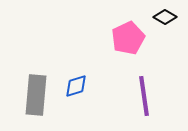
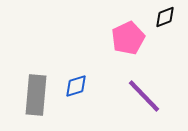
black diamond: rotated 50 degrees counterclockwise
purple line: rotated 36 degrees counterclockwise
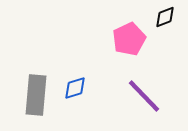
pink pentagon: moved 1 px right, 1 px down
blue diamond: moved 1 px left, 2 px down
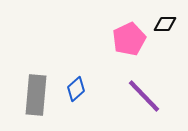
black diamond: moved 7 px down; rotated 20 degrees clockwise
blue diamond: moved 1 px right, 1 px down; rotated 25 degrees counterclockwise
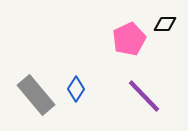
blue diamond: rotated 15 degrees counterclockwise
gray rectangle: rotated 45 degrees counterclockwise
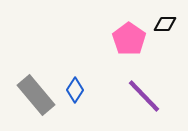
pink pentagon: rotated 12 degrees counterclockwise
blue diamond: moved 1 px left, 1 px down
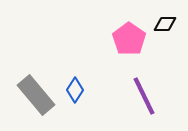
purple line: rotated 18 degrees clockwise
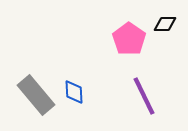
blue diamond: moved 1 px left, 2 px down; rotated 35 degrees counterclockwise
